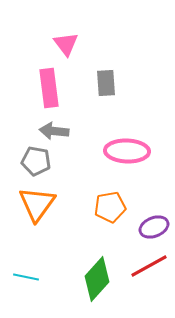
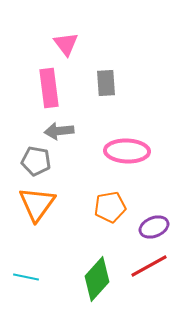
gray arrow: moved 5 px right; rotated 12 degrees counterclockwise
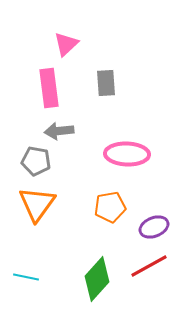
pink triangle: rotated 24 degrees clockwise
pink ellipse: moved 3 px down
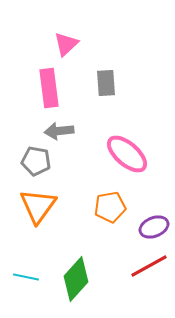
pink ellipse: rotated 39 degrees clockwise
orange triangle: moved 1 px right, 2 px down
green diamond: moved 21 px left
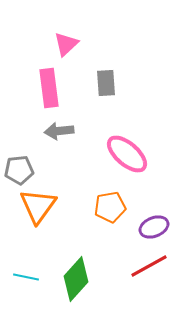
gray pentagon: moved 17 px left, 9 px down; rotated 16 degrees counterclockwise
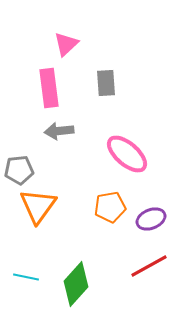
purple ellipse: moved 3 px left, 8 px up
green diamond: moved 5 px down
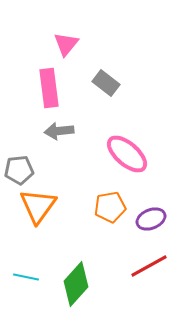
pink triangle: rotated 8 degrees counterclockwise
gray rectangle: rotated 48 degrees counterclockwise
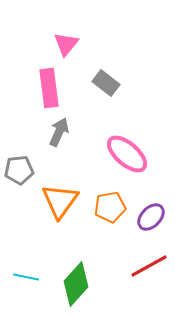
gray arrow: moved 1 px down; rotated 120 degrees clockwise
orange triangle: moved 22 px right, 5 px up
purple ellipse: moved 2 px up; rotated 24 degrees counterclockwise
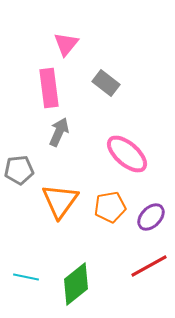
green diamond: rotated 9 degrees clockwise
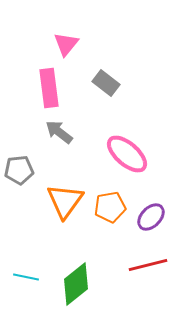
gray arrow: rotated 76 degrees counterclockwise
orange triangle: moved 5 px right
red line: moved 1 px left, 1 px up; rotated 15 degrees clockwise
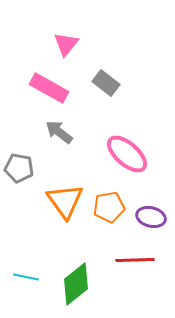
pink rectangle: rotated 54 degrees counterclockwise
gray pentagon: moved 2 px up; rotated 16 degrees clockwise
orange triangle: rotated 12 degrees counterclockwise
orange pentagon: moved 1 px left
purple ellipse: rotated 60 degrees clockwise
red line: moved 13 px left, 5 px up; rotated 12 degrees clockwise
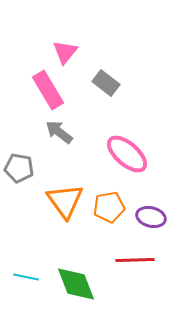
pink triangle: moved 1 px left, 8 px down
pink rectangle: moved 1 px left, 2 px down; rotated 30 degrees clockwise
green diamond: rotated 72 degrees counterclockwise
